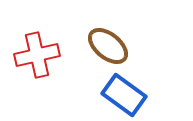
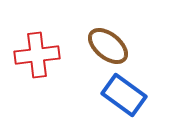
red cross: rotated 6 degrees clockwise
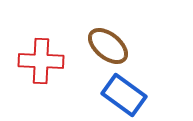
red cross: moved 4 px right, 6 px down; rotated 9 degrees clockwise
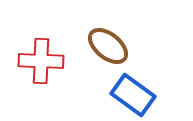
blue rectangle: moved 9 px right
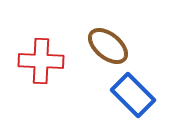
blue rectangle: rotated 9 degrees clockwise
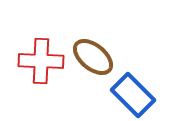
brown ellipse: moved 15 px left, 11 px down
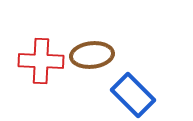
brown ellipse: moved 1 px left, 2 px up; rotated 45 degrees counterclockwise
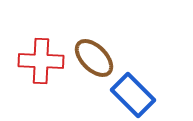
brown ellipse: moved 2 px right, 3 px down; rotated 51 degrees clockwise
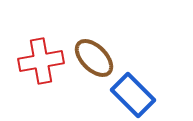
red cross: rotated 12 degrees counterclockwise
